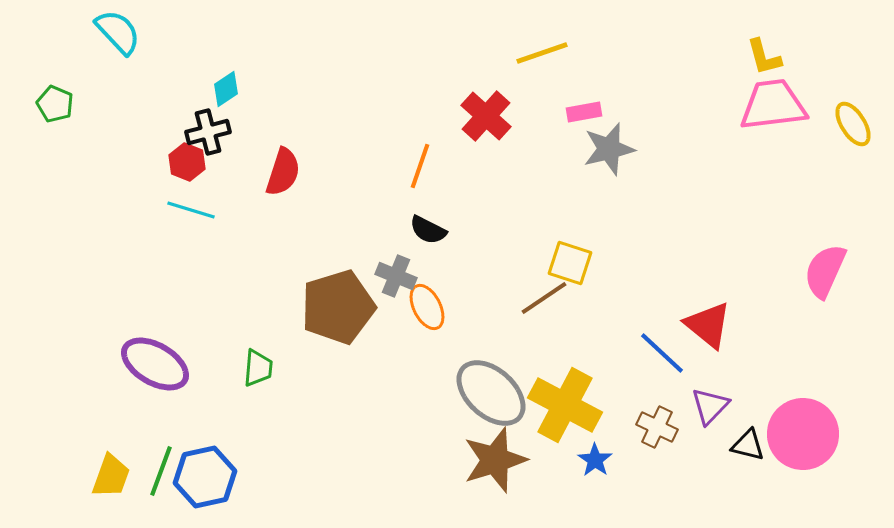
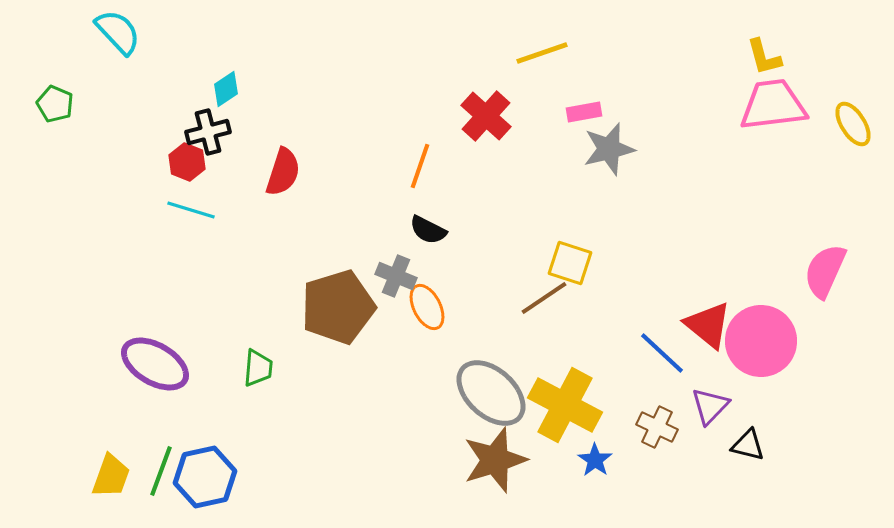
pink circle: moved 42 px left, 93 px up
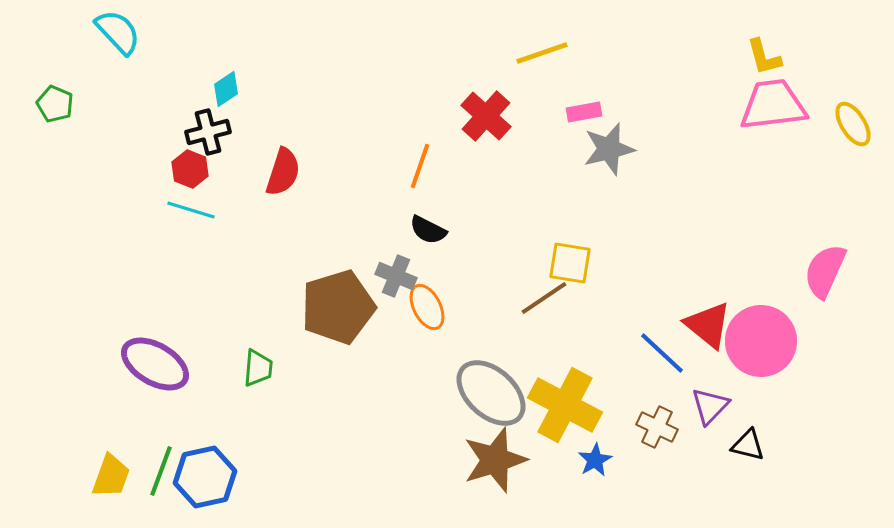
red hexagon: moved 3 px right, 7 px down
yellow square: rotated 9 degrees counterclockwise
blue star: rotated 8 degrees clockwise
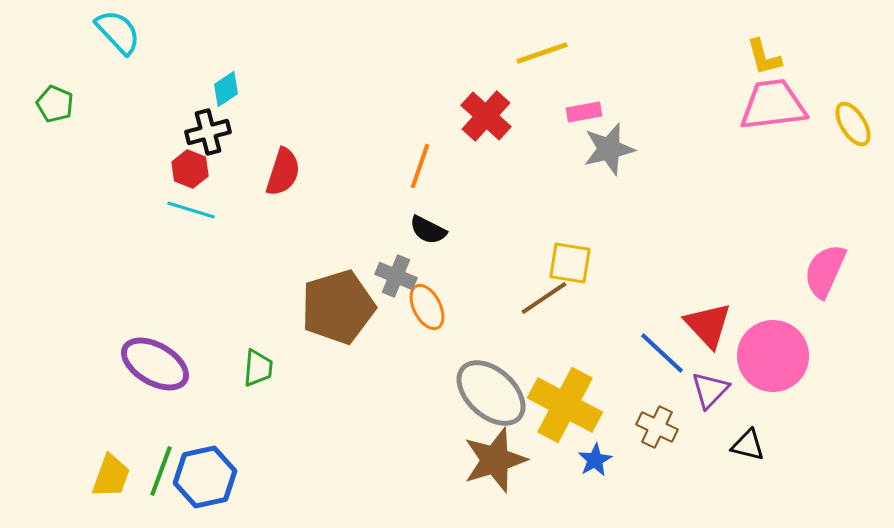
red triangle: rotated 8 degrees clockwise
pink circle: moved 12 px right, 15 px down
purple triangle: moved 16 px up
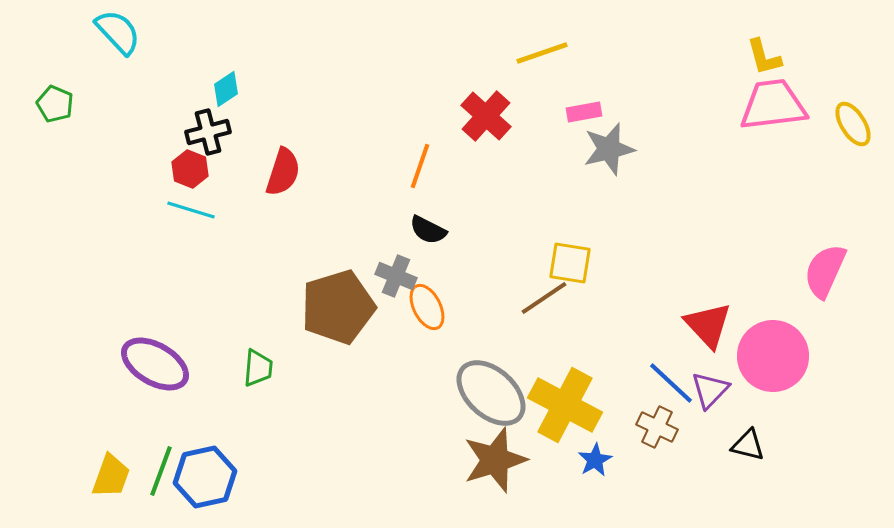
blue line: moved 9 px right, 30 px down
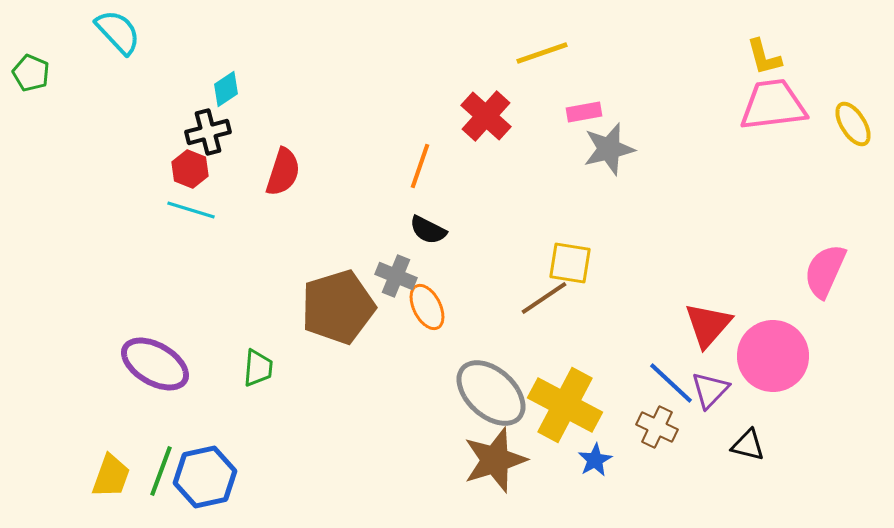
green pentagon: moved 24 px left, 31 px up
red triangle: rotated 24 degrees clockwise
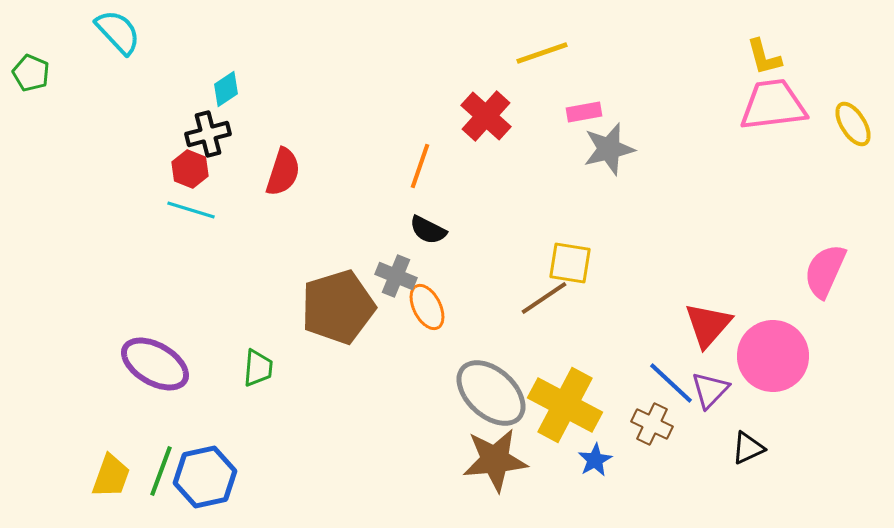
black cross: moved 2 px down
brown cross: moved 5 px left, 3 px up
black triangle: moved 3 px down; rotated 39 degrees counterclockwise
brown star: rotated 12 degrees clockwise
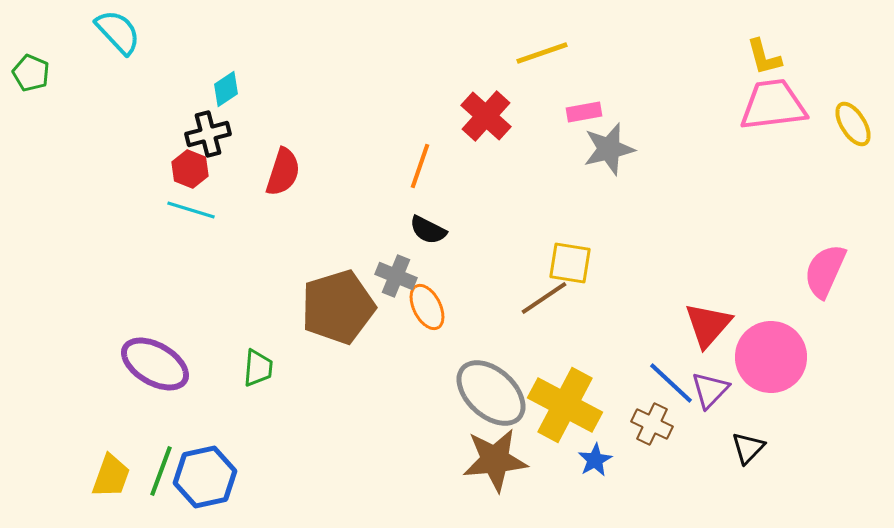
pink circle: moved 2 px left, 1 px down
black triangle: rotated 21 degrees counterclockwise
